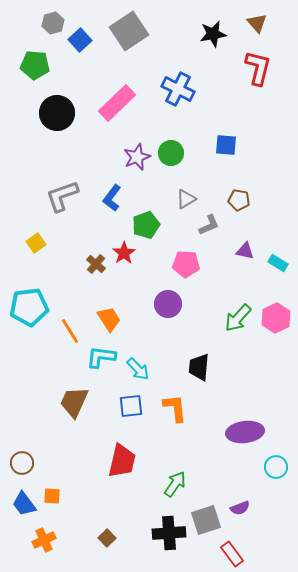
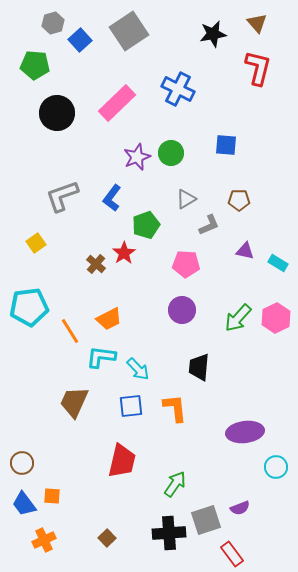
brown pentagon at (239, 200): rotated 10 degrees counterclockwise
purple circle at (168, 304): moved 14 px right, 6 px down
orange trapezoid at (109, 319): rotated 96 degrees clockwise
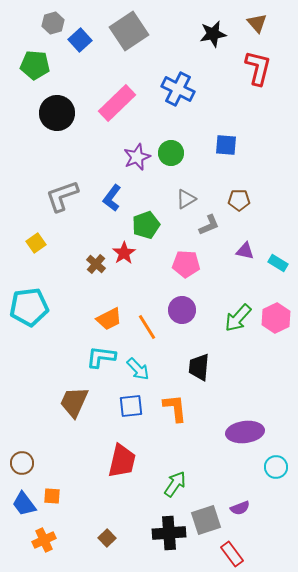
orange line at (70, 331): moved 77 px right, 4 px up
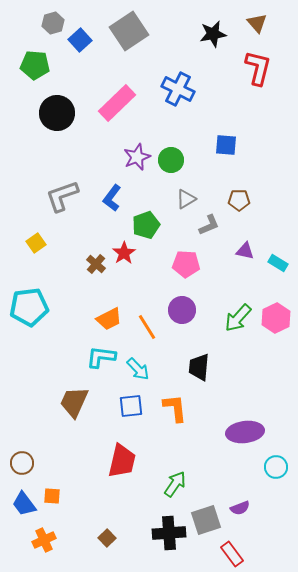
green circle at (171, 153): moved 7 px down
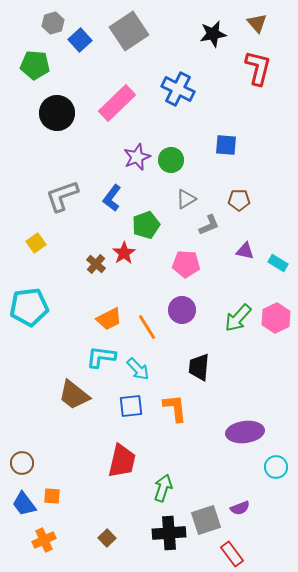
brown trapezoid at (74, 402): moved 7 px up; rotated 76 degrees counterclockwise
green arrow at (175, 484): moved 12 px left, 4 px down; rotated 16 degrees counterclockwise
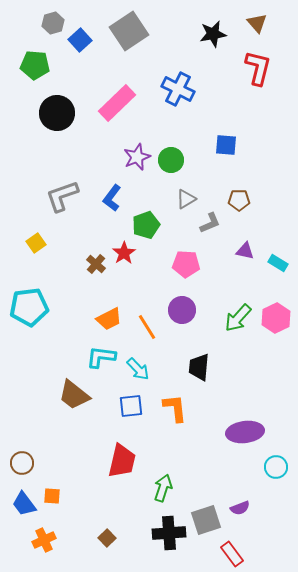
gray L-shape at (209, 225): moved 1 px right, 2 px up
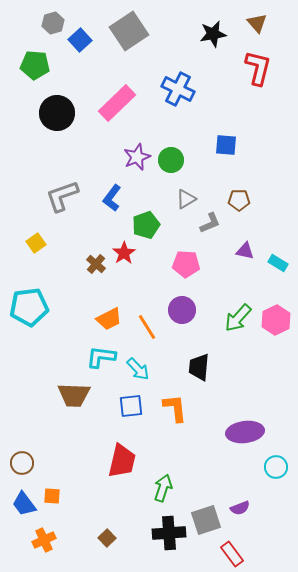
pink hexagon at (276, 318): moved 2 px down
brown trapezoid at (74, 395): rotated 36 degrees counterclockwise
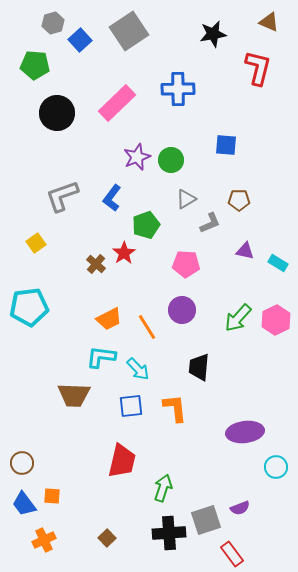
brown triangle at (257, 23): moved 12 px right, 1 px up; rotated 25 degrees counterclockwise
blue cross at (178, 89): rotated 28 degrees counterclockwise
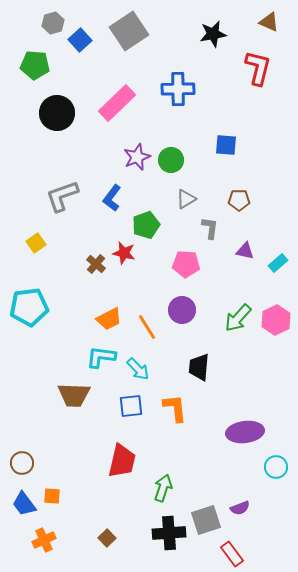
gray L-shape at (210, 223): moved 5 px down; rotated 60 degrees counterclockwise
red star at (124, 253): rotated 25 degrees counterclockwise
cyan rectangle at (278, 263): rotated 72 degrees counterclockwise
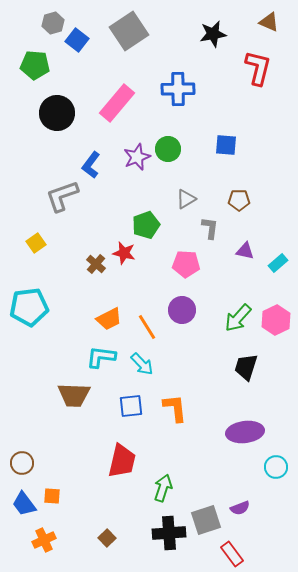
blue square at (80, 40): moved 3 px left; rotated 10 degrees counterclockwise
pink rectangle at (117, 103): rotated 6 degrees counterclockwise
green circle at (171, 160): moved 3 px left, 11 px up
blue L-shape at (112, 198): moved 21 px left, 33 px up
black trapezoid at (199, 367): moved 47 px right; rotated 12 degrees clockwise
cyan arrow at (138, 369): moved 4 px right, 5 px up
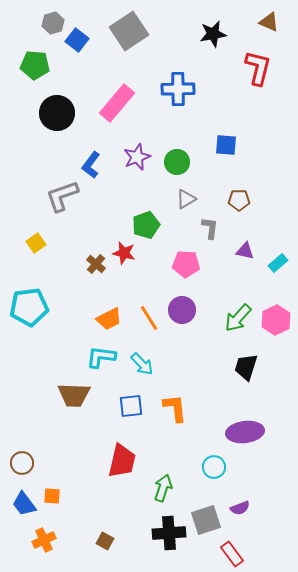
green circle at (168, 149): moved 9 px right, 13 px down
orange line at (147, 327): moved 2 px right, 9 px up
cyan circle at (276, 467): moved 62 px left
brown square at (107, 538): moved 2 px left, 3 px down; rotated 18 degrees counterclockwise
